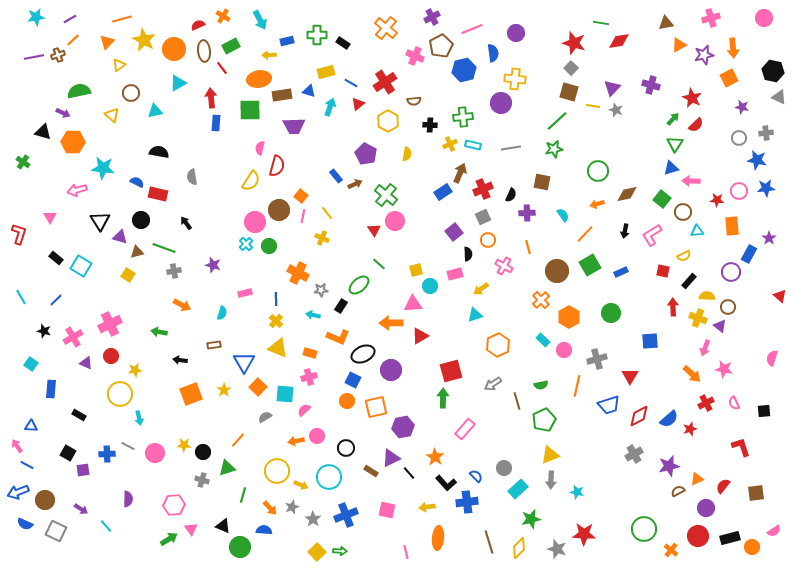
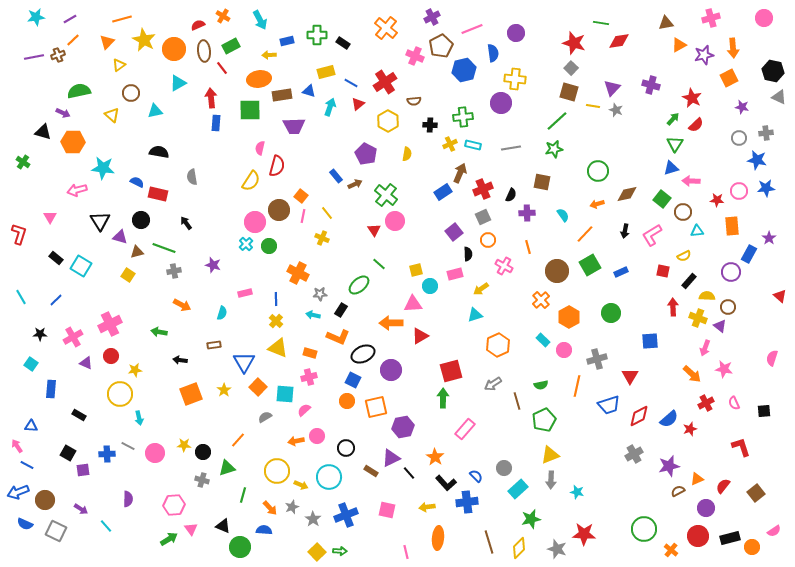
gray star at (321, 290): moved 1 px left, 4 px down
black rectangle at (341, 306): moved 4 px down
black star at (44, 331): moved 4 px left, 3 px down; rotated 16 degrees counterclockwise
brown square at (756, 493): rotated 30 degrees counterclockwise
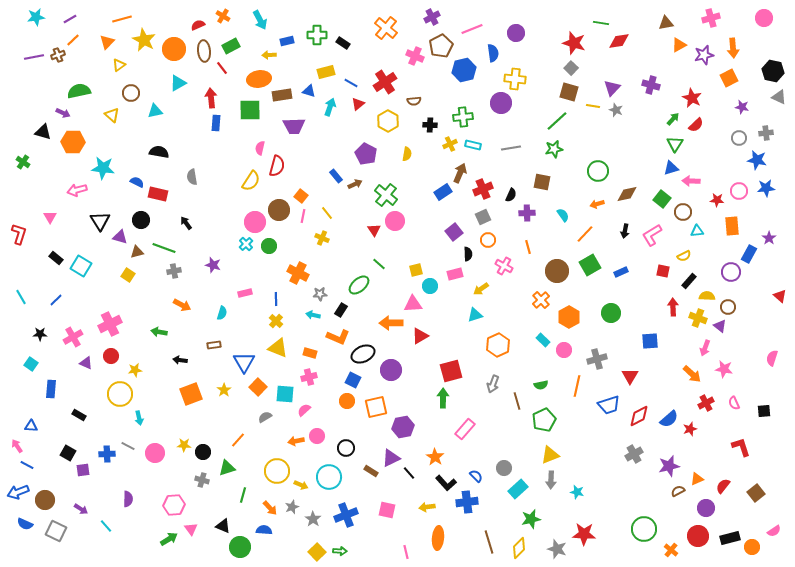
gray arrow at (493, 384): rotated 36 degrees counterclockwise
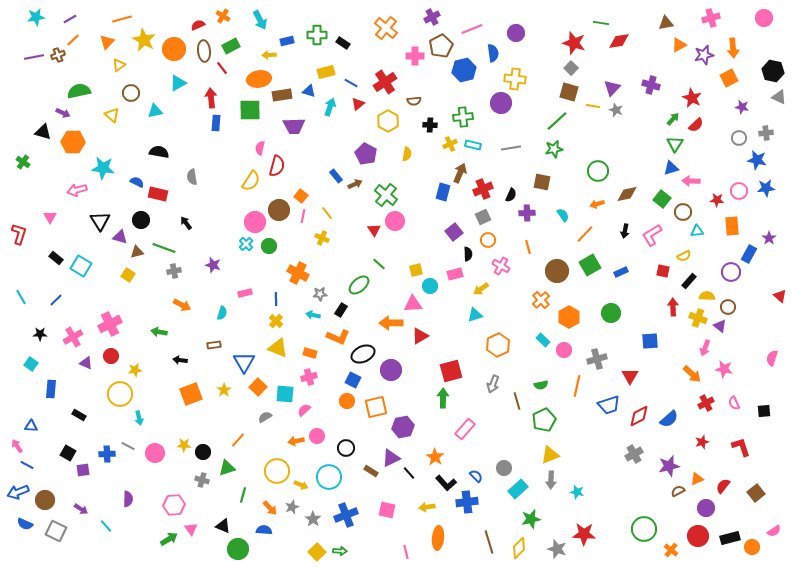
pink cross at (415, 56): rotated 24 degrees counterclockwise
blue rectangle at (443, 192): rotated 42 degrees counterclockwise
pink cross at (504, 266): moved 3 px left
red star at (690, 429): moved 12 px right, 13 px down
green circle at (240, 547): moved 2 px left, 2 px down
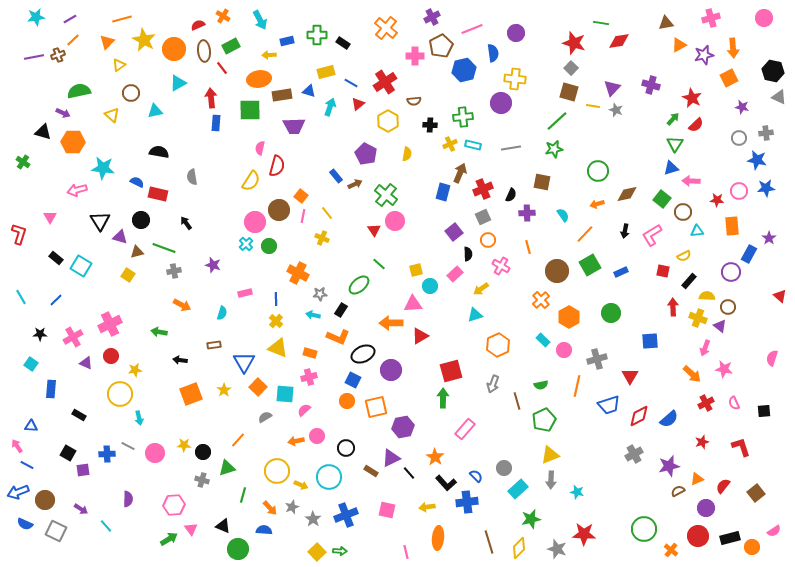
pink rectangle at (455, 274): rotated 28 degrees counterclockwise
